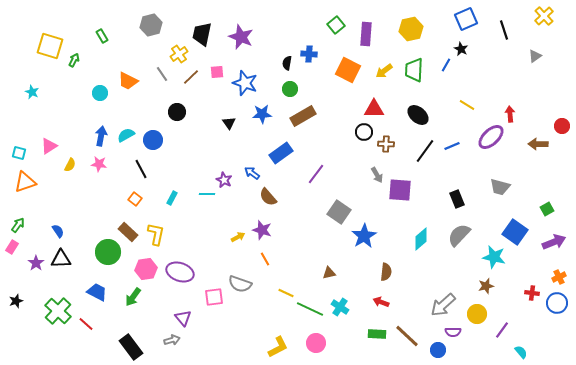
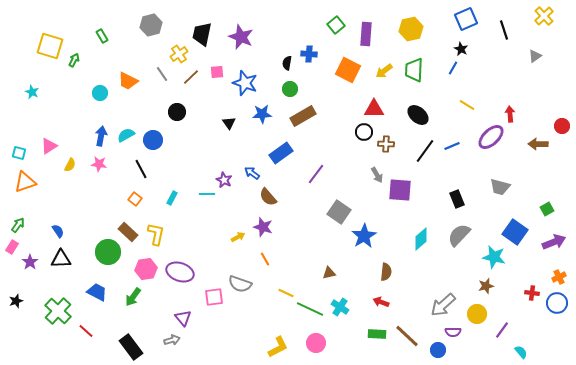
blue line at (446, 65): moved 7 px right, 3 px down
purple star at (262, 230): moved 1 px right, 3 px up
purple star at (36, 263): moved 6 px left, 1 px up
red line at (86, 324): moved 7 px down
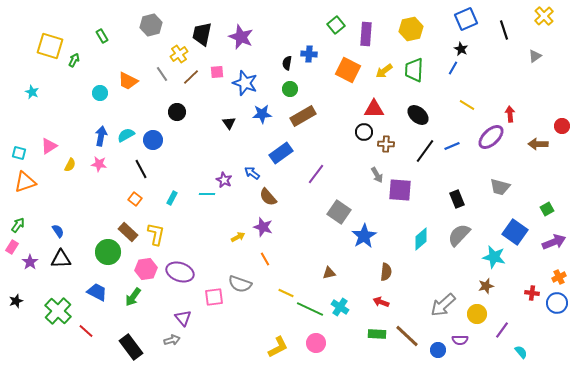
purple semicircle at (453, 332): moved 7 px right, 8 px down
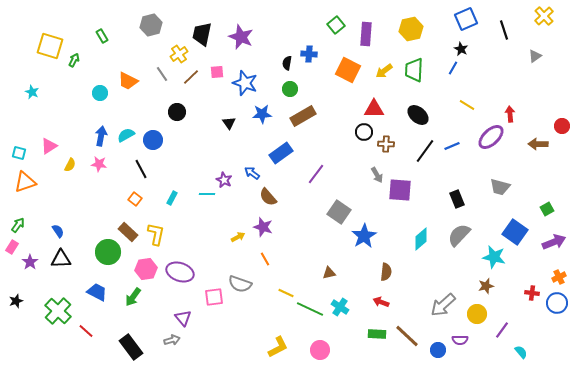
pink circle at (316, 343): moved 4 px right, 7 px down
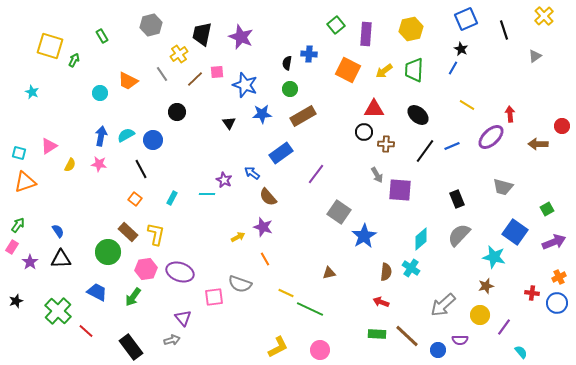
brown line at (191, 77): moved 4 px right, 2 px down
blue star at (245, 83): moved 2 px down
gray trapezoid at (500, 187): moved 3 px right
cyan cross at (340, 307): moved 71 px right, 39 px up
yellow circle at (477, 314): moved 3 px right, 1 px down
purple line at (502, 330): moved 2 px right, 3 px up
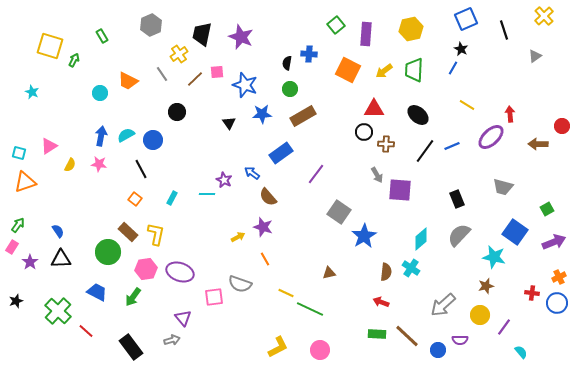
gray hexagon at (151, 25): rotated 10 degrees counterclockwise
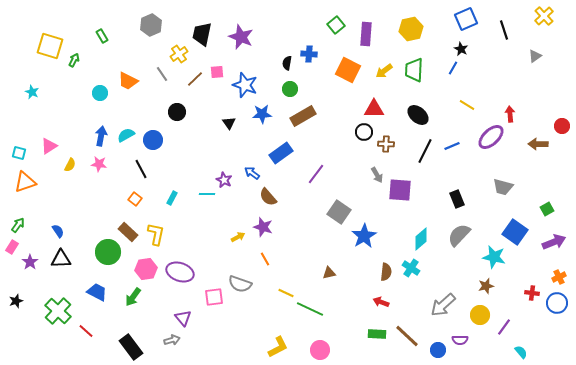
black line at (425, 151): rotated 10 degrees counterclockwise
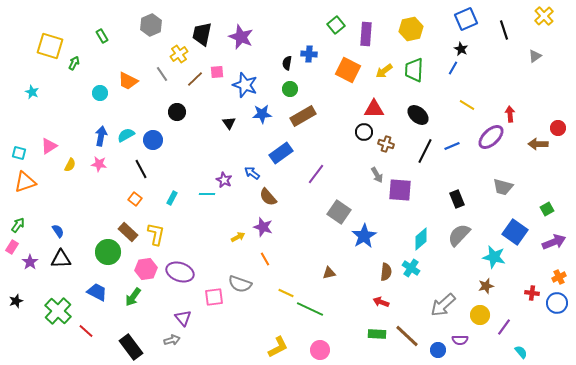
green arrow at (74, 60): moved 3 px down
red circle at (562, 126): moved 4 px left, 2 px down
brown cross at (386, 144): rotated 14 degrees clockwise
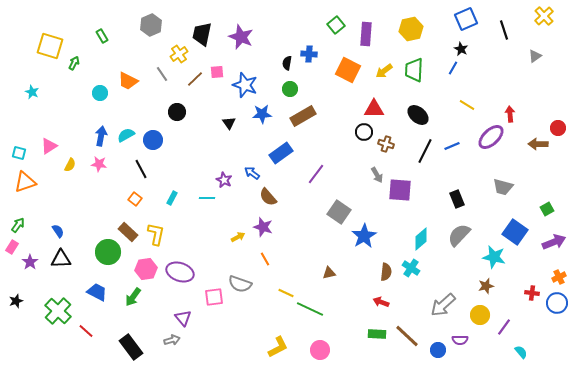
cyan line at (207, 194): moved 4 px down
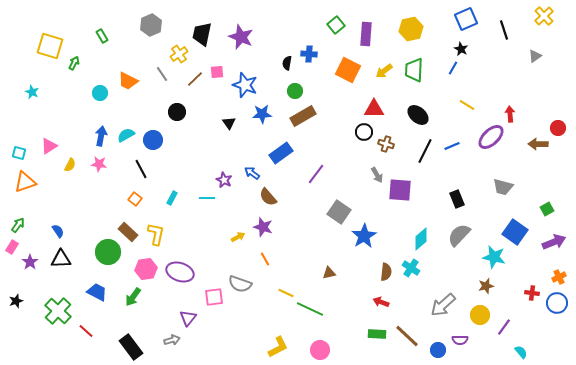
green circle at (290, 89): moved 5 px right, 2 px down
purple triangle at (183, 318): moved 5 px right; rotated 18 degrees clockwise
